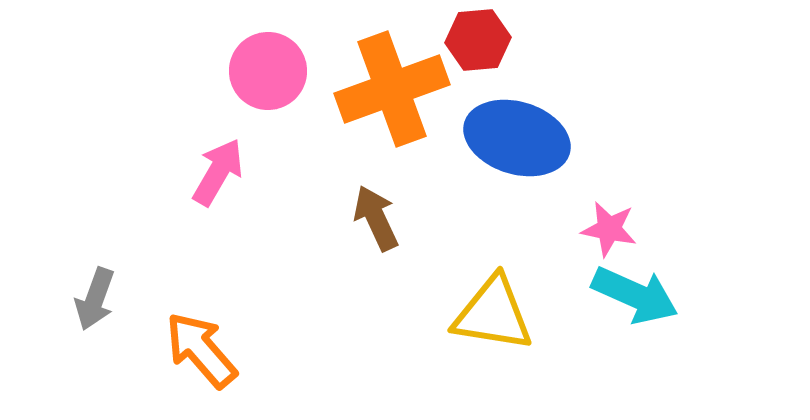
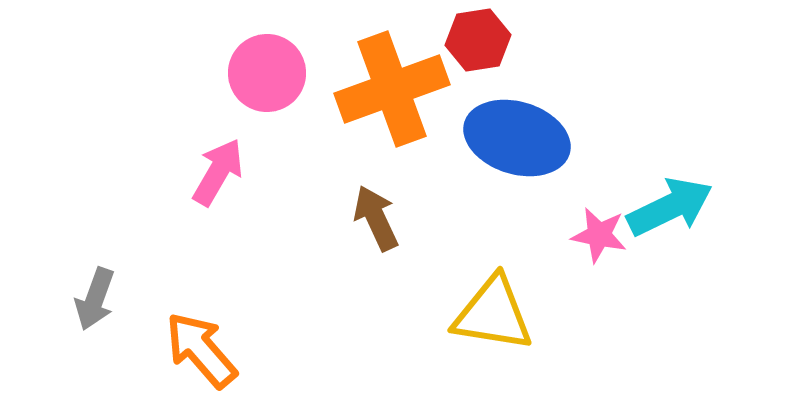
red hexagon: rotated 4 degrees counterclockwise
pink circle: moved 1 px left, 2 px down
pink star: moved 10 px left, 6 px down
cyan arrow: moved 35 px right, 88 px up; rotated 50 degrees counterclockwise
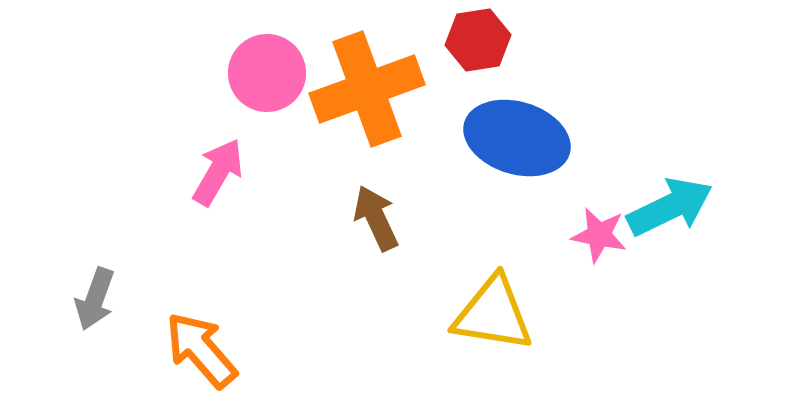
orange cross: moved 25 px left
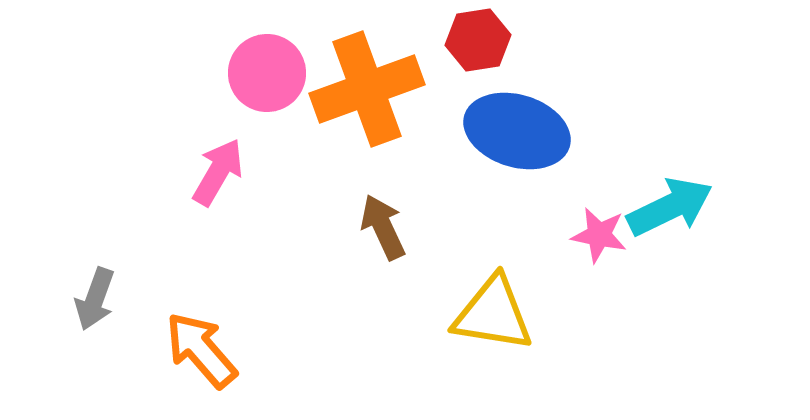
blue ellipse: moved 7 px up
brown arrow: moved 7 px right, 9 px down
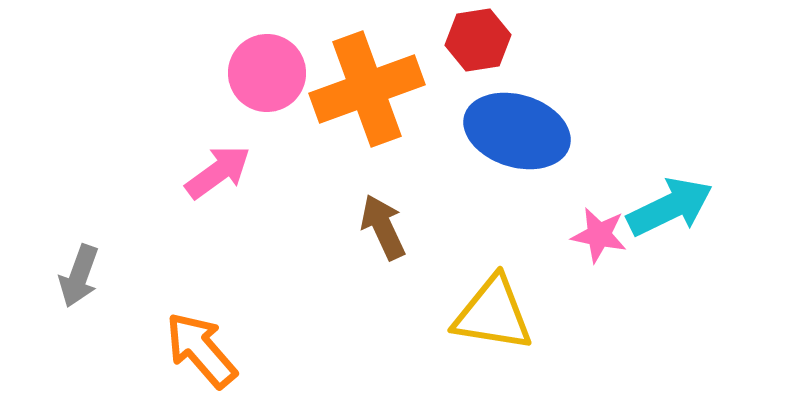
pink arrow: rotated 24 degrees clockwise
gray arrow: moved 16 px left, 23 px up
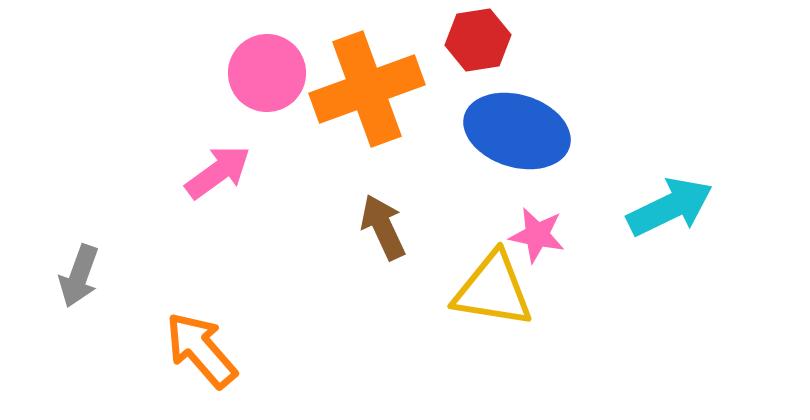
pink star: moved 62 px left
yellow triangle: moved 24 px up
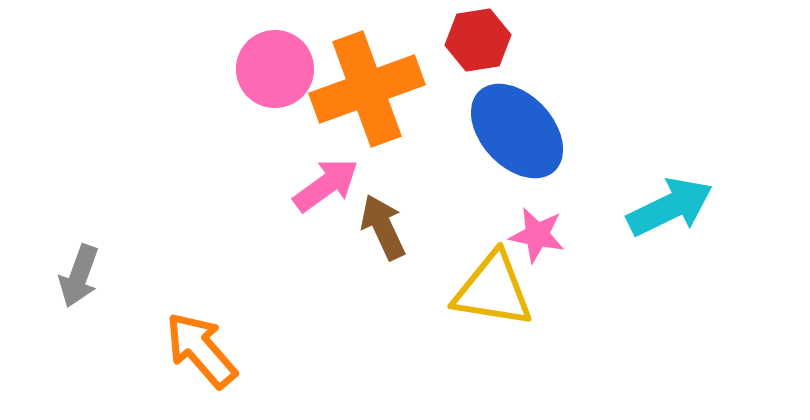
pink circle: moved 8 px right, 4 px up
blue ellipse: rotated 30 degrees clockwise
pink arrow: moved 108 px right, 13 px down
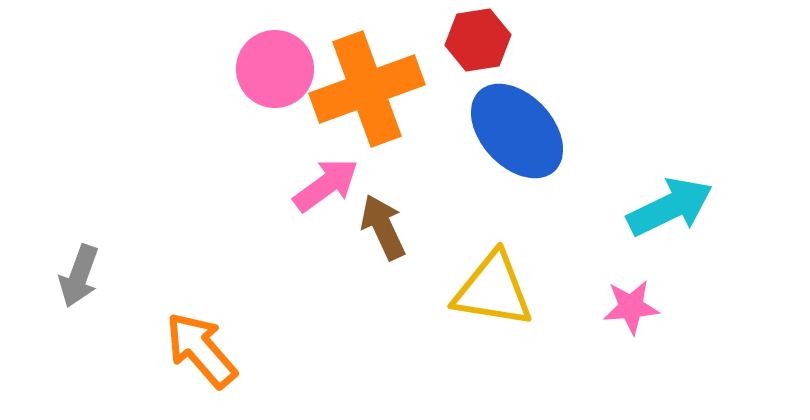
pink star: moved 94 px right, 72 px down; rotated 16 degrees counterclockwise
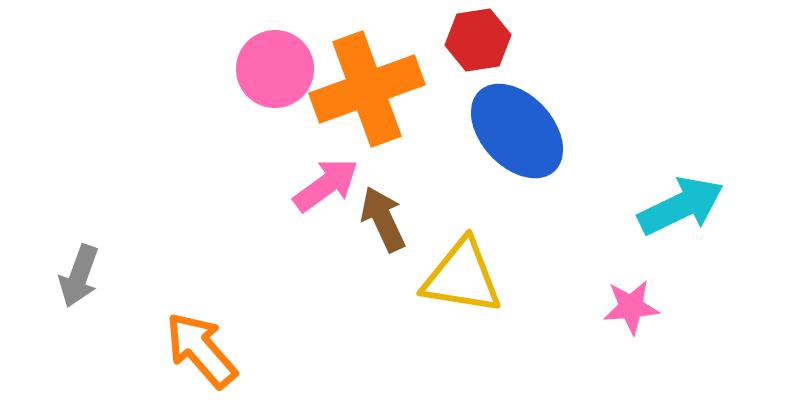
cyan arrow: moved 11 px right, 1 px up
brown arrow: moved 8 px up
yellow triangle: moved 31 px left, 13 px up
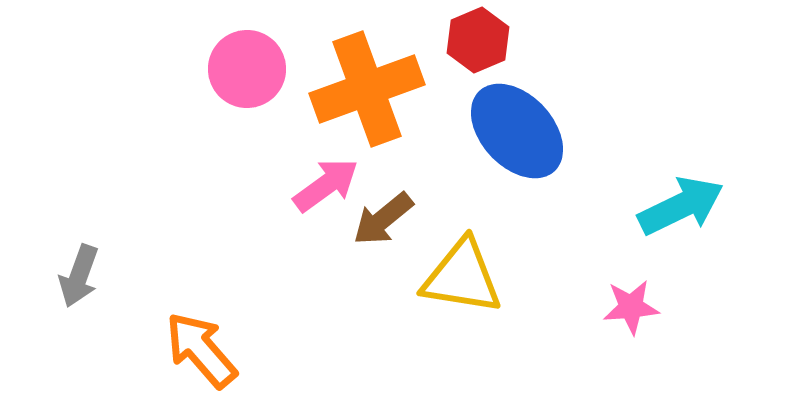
red hexagon: rotated 14 degrees counterclockwise
pink circle: moved 28 px left
brown arrow: rotated 104 degrees counterclockwise
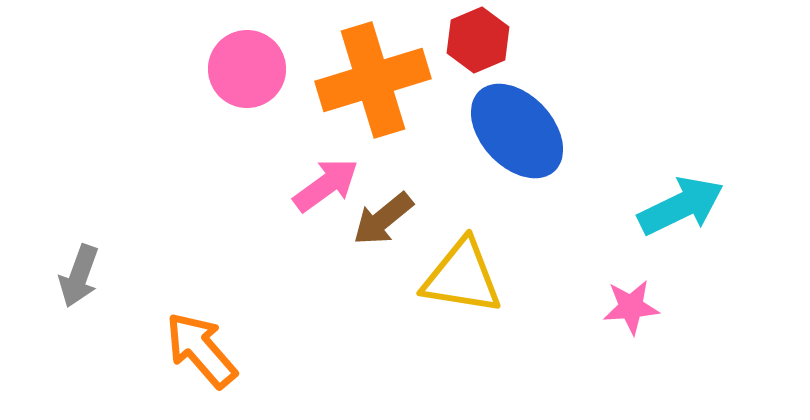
orange cross: moved 6 px right, 9 px up; rotated 3 degrees clockwise
